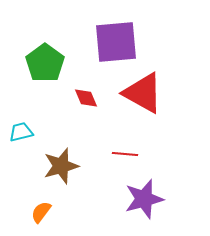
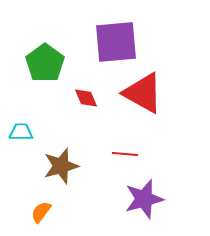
cyan trapezoid: rotated 15 degrees clockwise
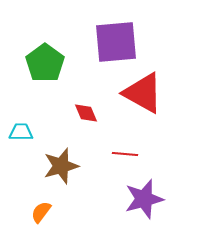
red diamond: moved 15 px down
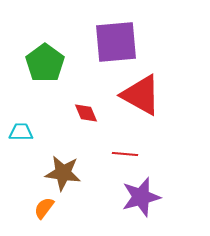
red triangle: moved 2 px left, 2 px down
brown star: moved 2 px right, 7 px down; rotated 24 degrees clockwise
purple star: moved 3 px left, 2 px up
orange semicircle: moved 3 px right, 4 px up
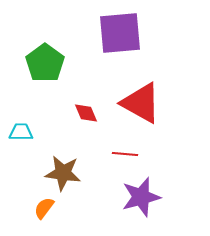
purple square: moved 4 px right, 9 px up
red triangle: moved 8 px down
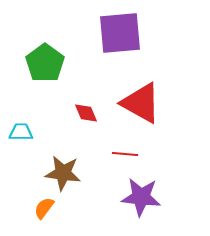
purple star: rotated 21 degrees clockwise
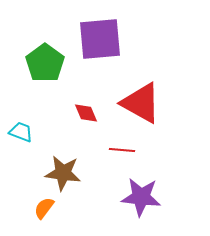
purple square: moved 20 px left, 6 px down
cyan trapezoid: rotated 20 degrees clockwise
red line: moved 3 px left, 4 px up
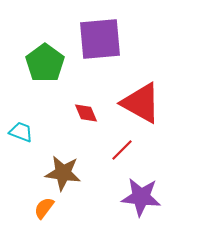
red line: rotated 50 degrees counterclockwise
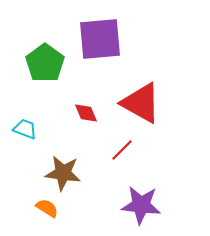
cyan trapezoid: moved 4 px right, 3 px up
purple star: moved 8 px down
orange semicircle: moved 3 px right; rotated 85 degrees clockwise
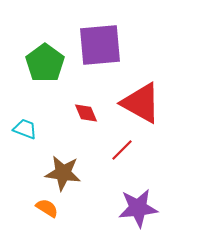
purple square: moved 6 px down
purple star: moved 3 px left, 3 px down; rotated 12 degrees counterclockwise
